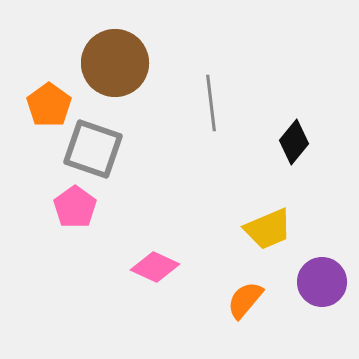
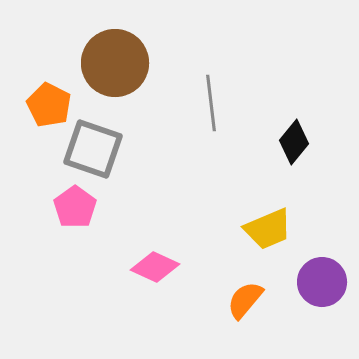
orange pentagon: rotated 9 degrees counterclockwise
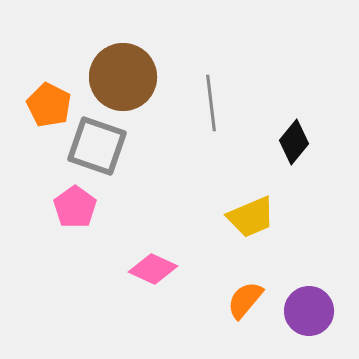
brown circle: moved 8 px right, 14 px down
gray square: moved 4 px right, 3 px up
yellow trapezoid: moved 17 px left, 12 px up
pink diamond: moved 2 px left, 2 px down
purple circle: moved 13 px left, 29 px down
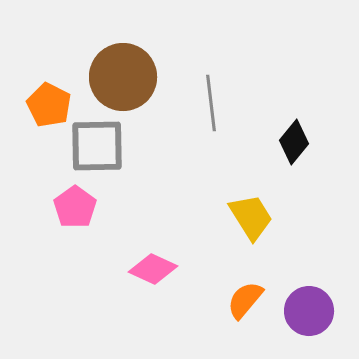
gray square: rotated 20 degrees counterclockwise
yellow trapezoid: rotated 99 degrees counterclockwise
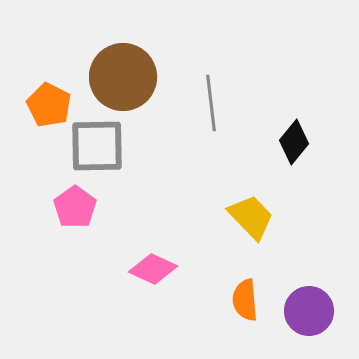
yellow trapezoid: rotated 12 degrees counterclockwise
orange semicircle: rotated 45 degrees counterclockwise
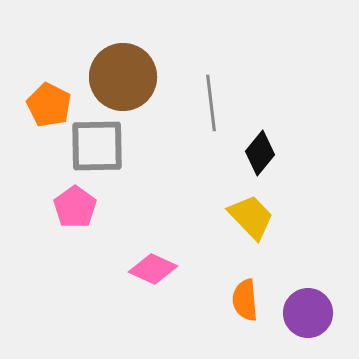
black diamond: moved 34 px left, 11 px down
purple circle: moved 1 px left, 2 px down
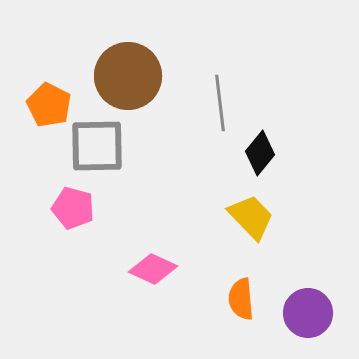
brown circle: moved 5 px right, 1 px up
gray line: moved 9 px right
pink pentagon: moved 2 px left, 1 px down; rotated 21 degrees counterclockwise
orange semicircle: moved 4 px left, 1 px up
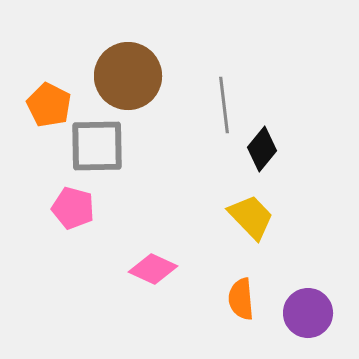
gray line: moved 4 px right, 2 px down
black diamond: moved 2 px right, 4 px up
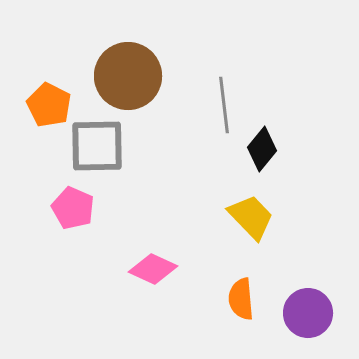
pink pentagon: rotated 9 degrees clockwise
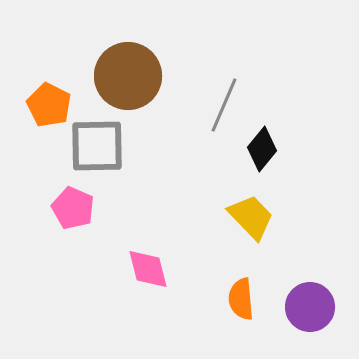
gray line: rotated 30 degrees clockwise
pink diamond: moved 5 px left; rotated 51 degrees clockwise
purple circle: moved 2 px right, 6 px up
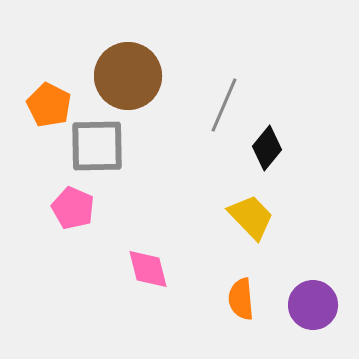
black diamond: moved 5 px right, 1 px up
purple circle: moved 3 px right, 2 px up
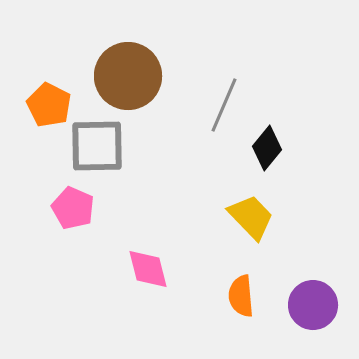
orange semicircle: moved 3 px up
